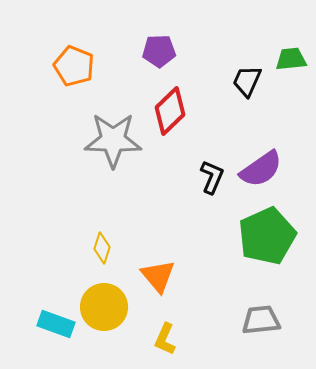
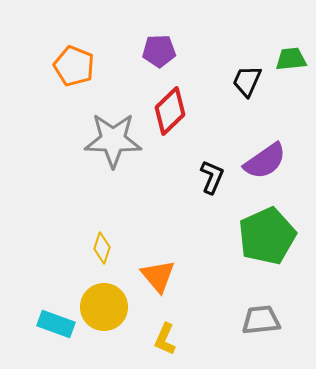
purple semicircle: moved 4 px right, 8 px up
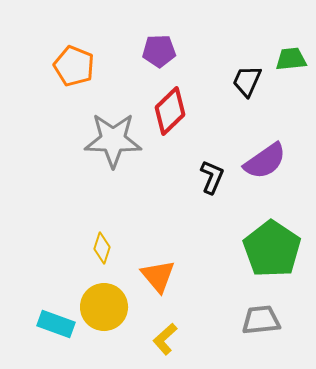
green pentagon: moved 5 px right, 13 px down; rotated 14 degrees counterclockwise
yellow L-shape: rotated 24 degrees clockwise
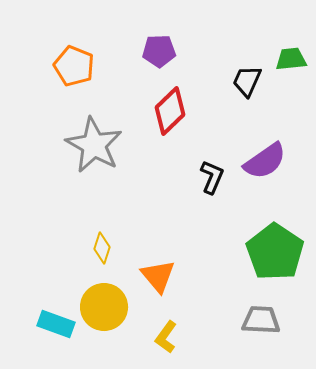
gray star: moved 19 px left, 5 px down; rotated 28 degrees clockwise
green pentagon: moved 3 px right, 3 px down
gray trapezoid: rotated 9 degrees clockwise
yellow L-shape: moved 1 px right, 2 px up; rotated 12 degrees counterclockwise
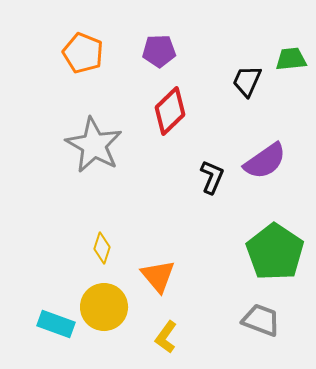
orange pentagon: moved 9 px right, 13 px up
gray trapezoid: rotated 18 degrees clockwise
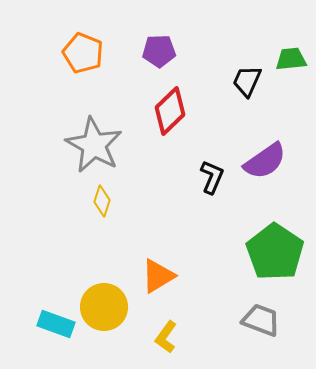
yellow diamond: moved 47 px up
orange triangle: rotated 39 degrees clockwise
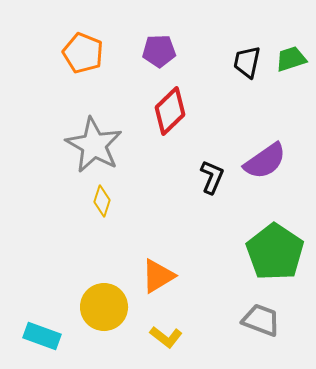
green trapezoid: rotated 12 degrees counterclockwise
black trapezoid: moved 19 px up; rotated 12 degrees counterclockwise
cyan rectangle: moved 14 px left, 12 px down
yellow L-shape: rotated 88 degrees counterclockwise
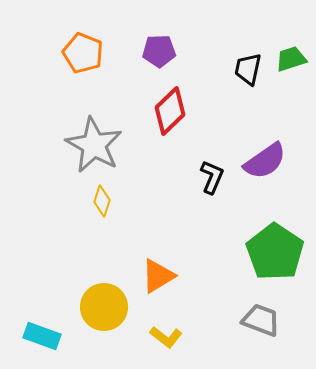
black trapezoid: moved 1 px right, 7 px down
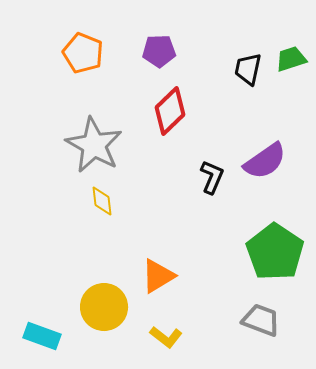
yellow diamond: rotated 24 degrees counterclockwise
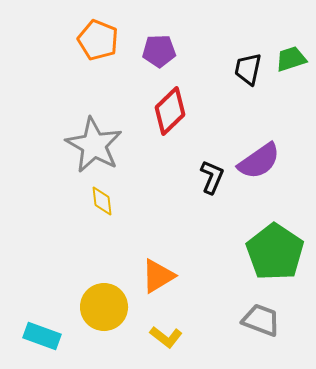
orange pentagon: moved 15 px right, 13 px up
purple semicircle: moved 6 px left
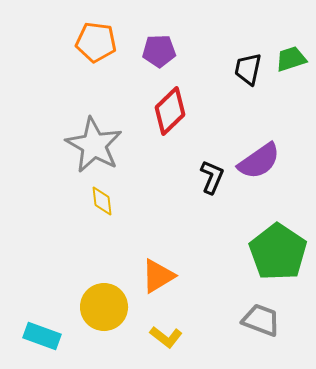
orange pentagon: moved 2 px left, 2 px down; rotated 15 degrees counterclockwise
green pentagon: moved 3 px right
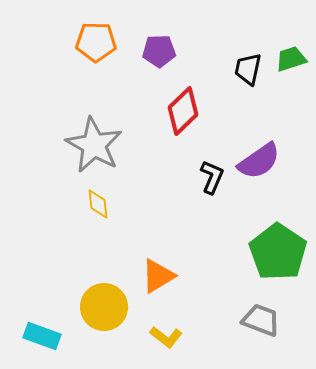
orange pentagon: rotated 6 degrees counterclockwise
red diamond: moved 13 px right
yellow diamond: moved 4 px left, 3 px down
